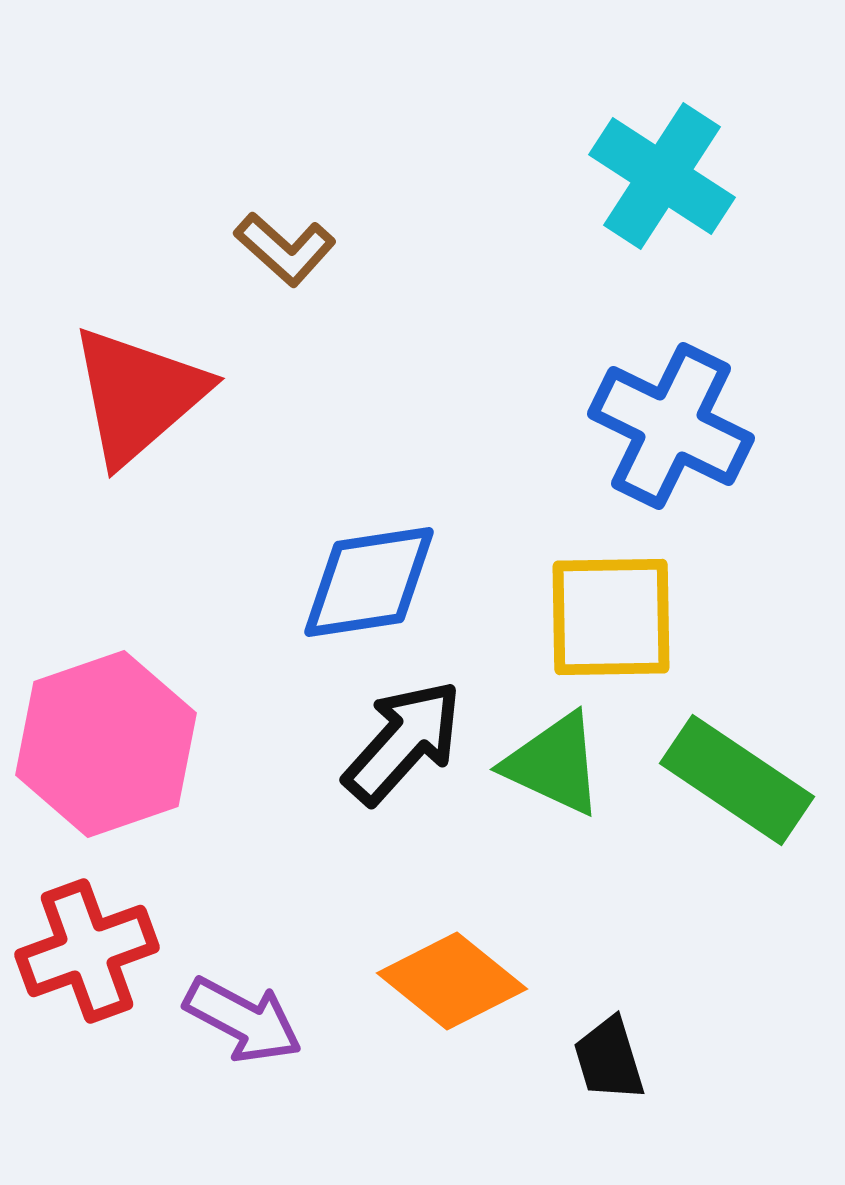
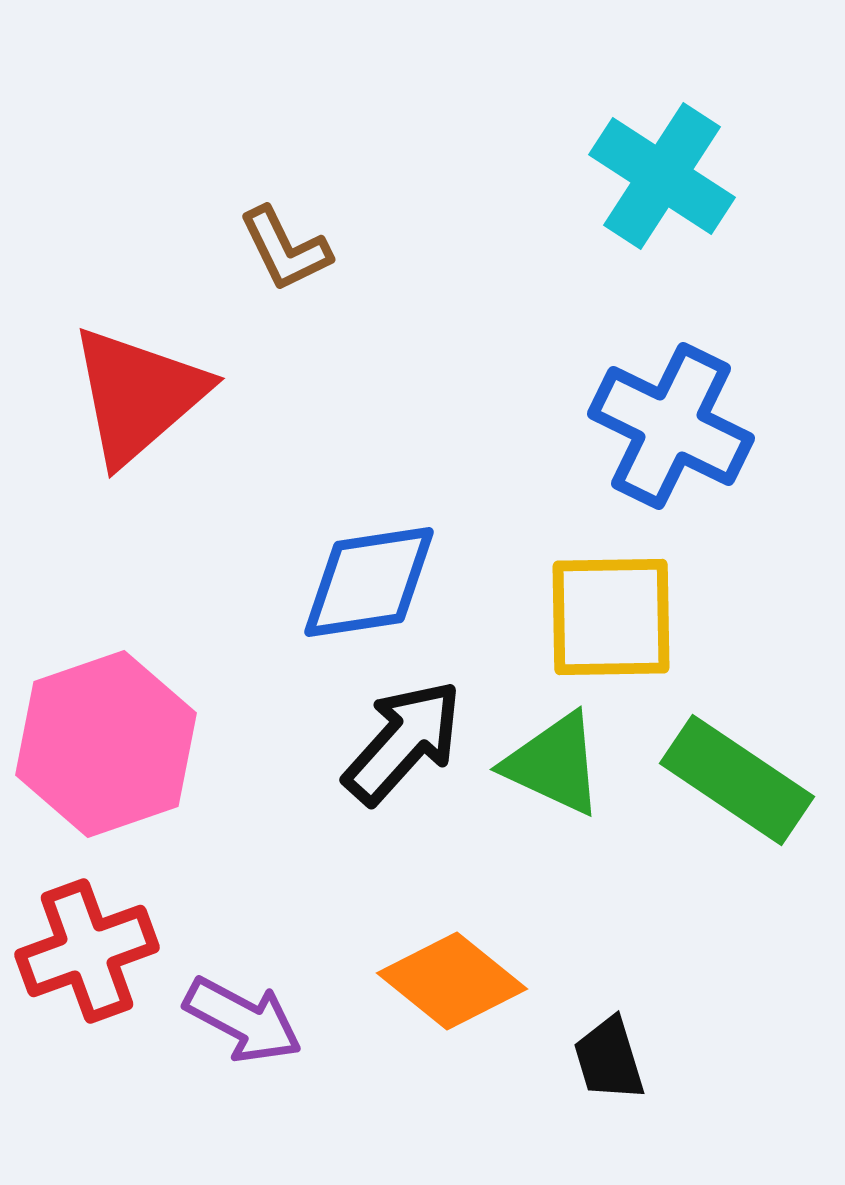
brown L-shape: rotated 22 degrees clockwise
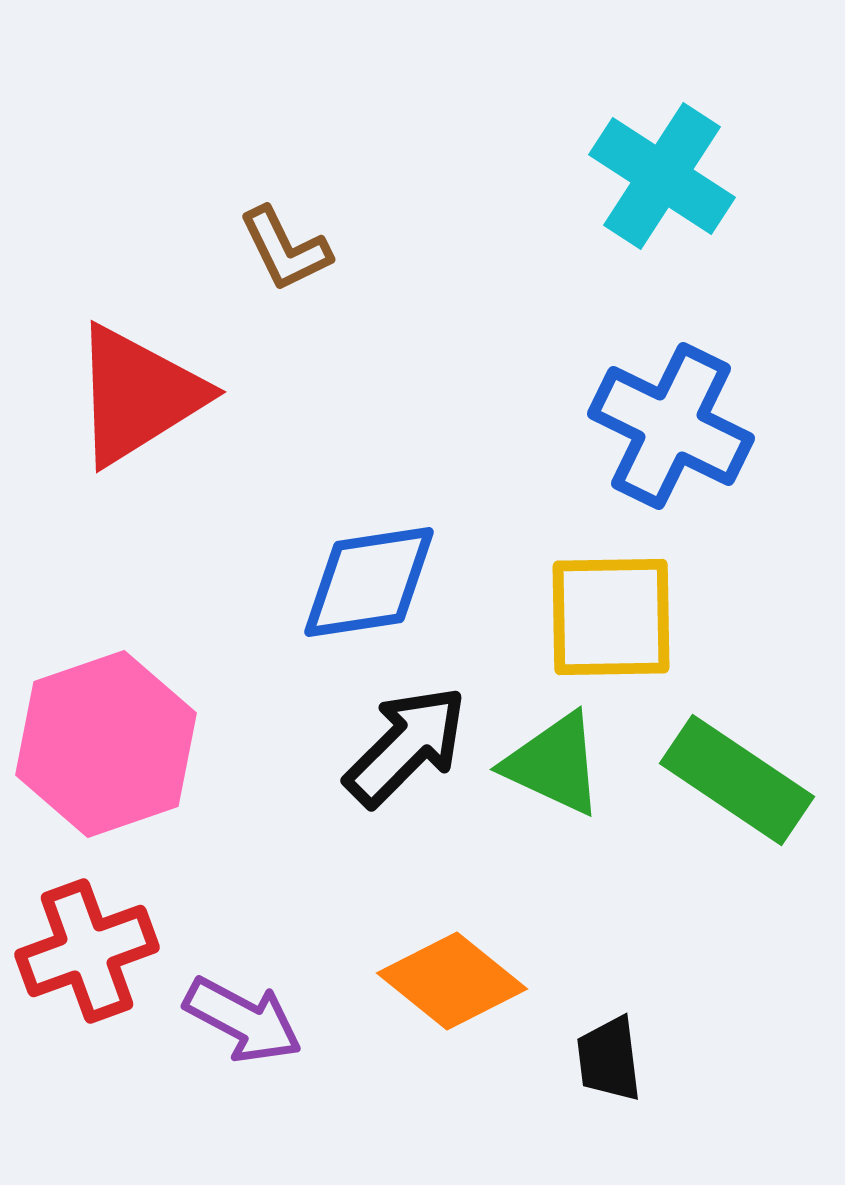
red triangle: rotated 9 degrees clockwise
black arrow: moved 3 px right, 4 px down; rotated 3 degrees clockwise
black trapezoid: rotated 10 degrees clockwise
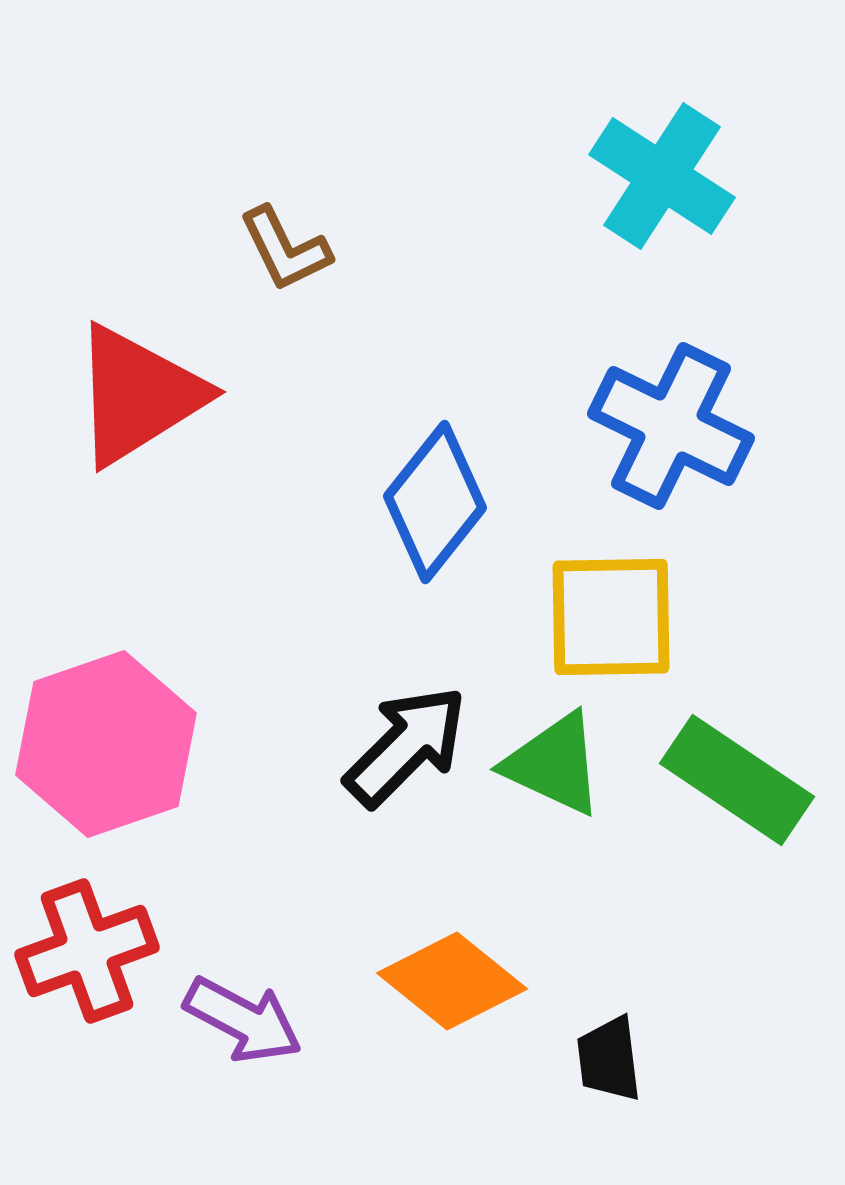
blue diamond: moved 66 px right, 80 px up; rotated 43 degrees counterclockwise
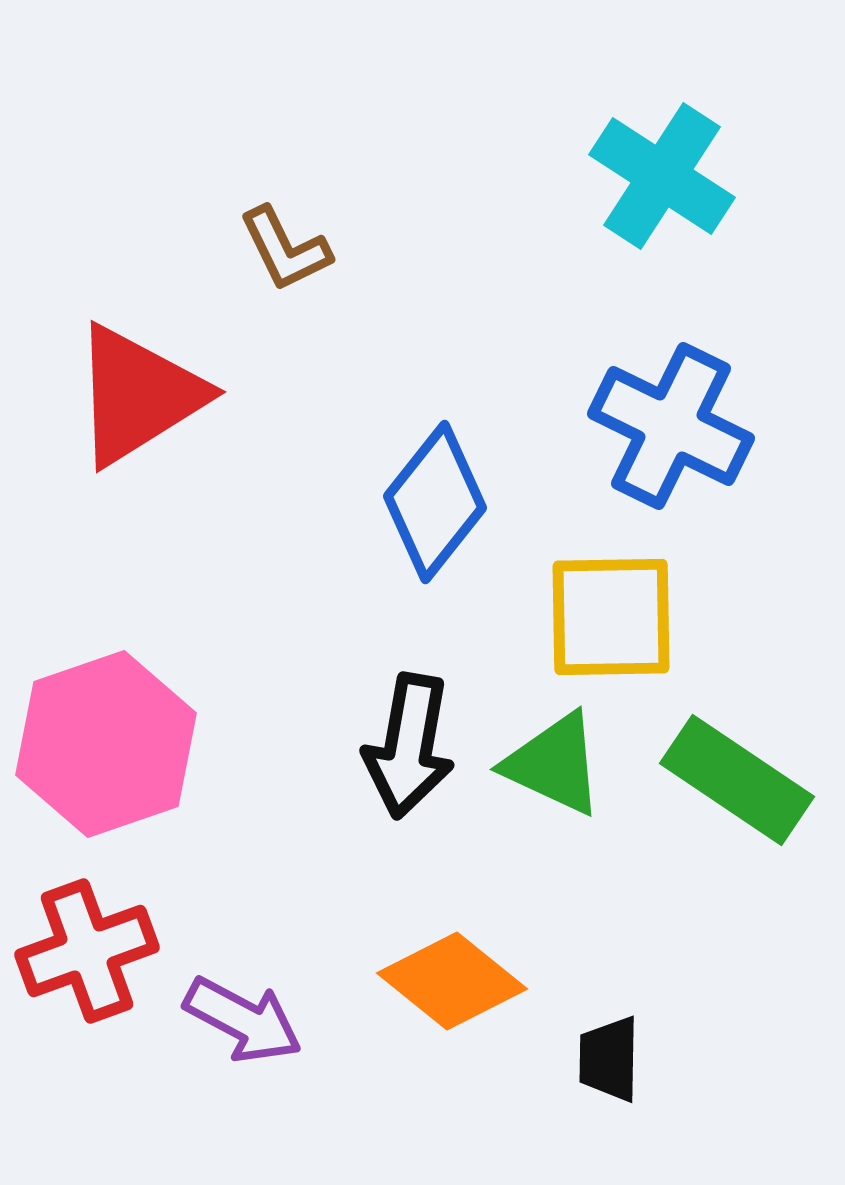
black arrow: moved 3 px right; rotated 145 degrees clockwise
black trapezoid: rotated 8 degrees clockwise
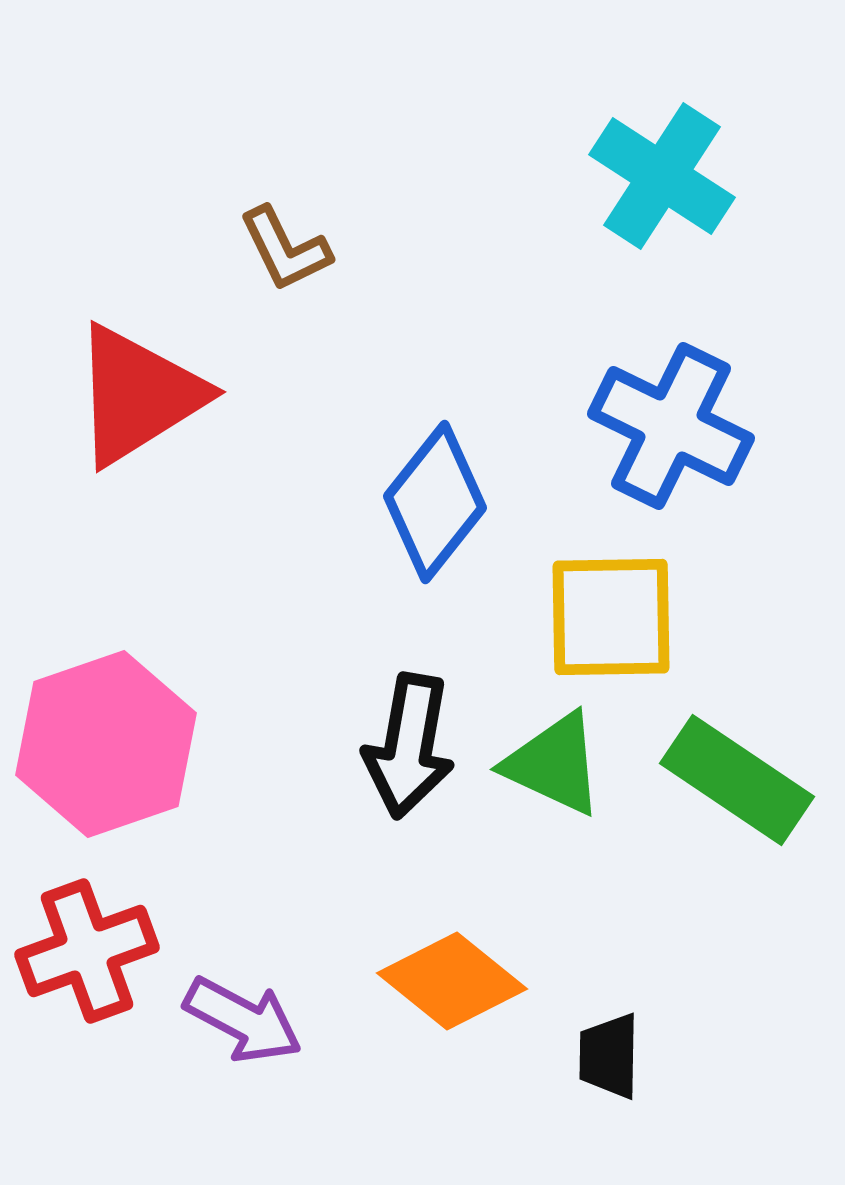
black trapezoid: moved 3 px up
